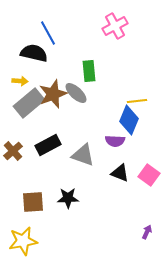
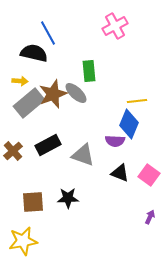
blue diamond: moved 4 px down
purple arrow: moved 3 px right, 15 px up
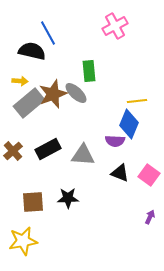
black semicircle: moved 2 px left, 2 px up
black rectangle: moved 4 px down
gray triangle: rotated 15 degrees counterclockwise
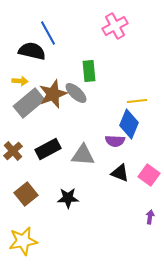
brown square: moved 7 px left, 8 px up; rotated 35 degrees counterclockwise
purple arrow: rotated 16 degrees counterclockwise
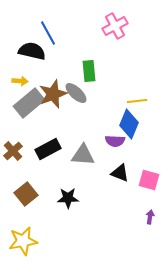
pink square: moved 5 px down; rotated 20 degrees counterclockwise
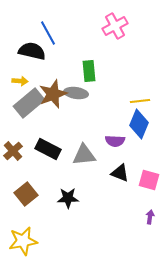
gray ellipse: rotated 35 degrees counterclockwise
yellow line: moved 3 px right
blue diamond: moved 10 px right
black rectangle: rotated 55 degrees clockwise
gray triangle: moved 1 px right; rotated 10 degrees counterclockwise
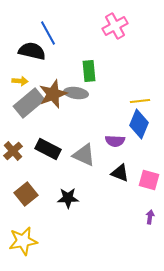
gray triangle: rotated 30 degrees clockwise
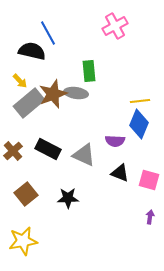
yellow arrow: rotated 42 degrees clockwise
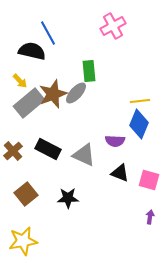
pink cross: moved 2 px left
gray ellipse: rotated 55 degrees counterclockwise
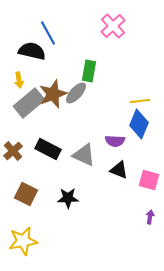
pink cross: rotated 15 degrees counterclockwise
green rectangle: rotated 15 degrees clockwise
yellow arrow: moved 1 px left, 1 px up; rotated 35 degrees clockwise
black triangle: moved 1 px left, 3 px up
brown square: rotated 25 degrees counterclockwise
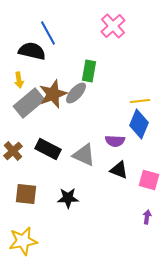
brown square: rotated 20 degrees counterclockwise
purple arrow: moved 3 px left
